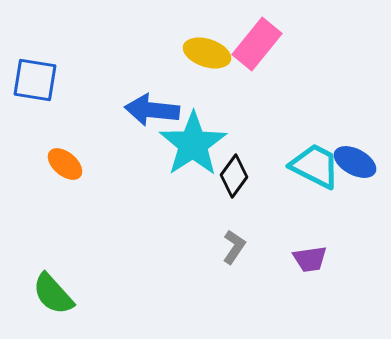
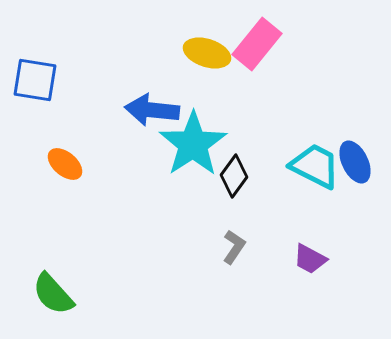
blue ellipse: rotated 36 degrees clockwise
purple trapezoid: rotated 36 degrees clockwise
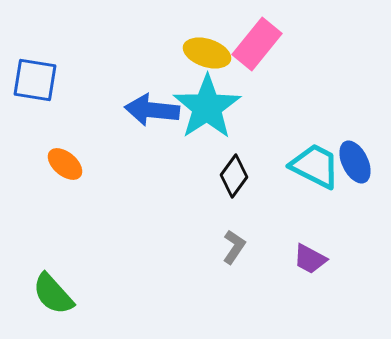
cyan star: moved 14 px right, 37 px up
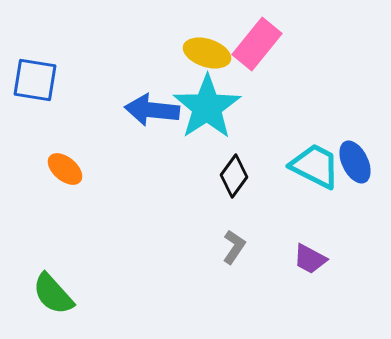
orange ellipse: moved 5 px down
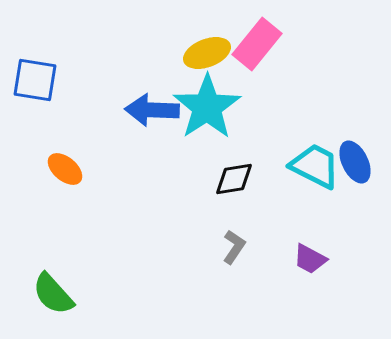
yellow ellipse: rotated 39 degrees counterclockwise
blue arrow: rotated 4 degrees counterclockwise
black diamond: moved 3 px down; rotated 45 degrees clockwise
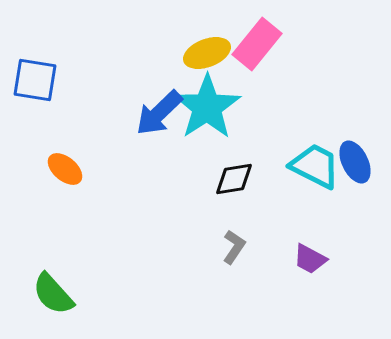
blue arrow: moved 7 px right, 3 px down; rotated 46 degrees counterclockwise
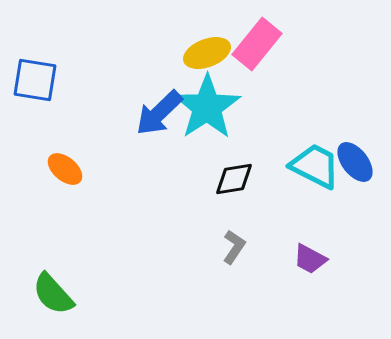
blue ellipse: rotated 12 degrees counterclockwise
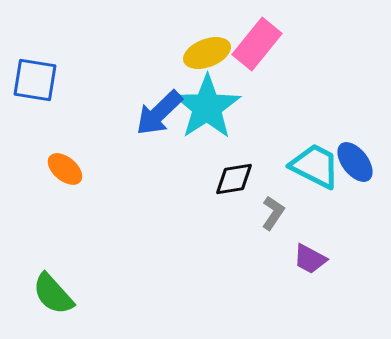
gray L-shape: moved 39 px right, 34 px up
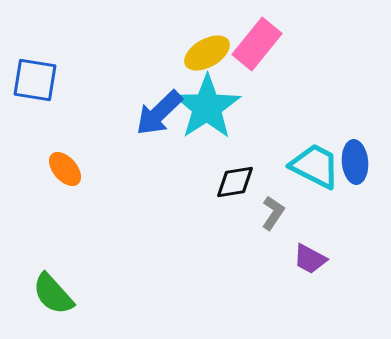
yellow ellipse: rotated 9 degrees counterclockwise
blue ellipse: rotated 33 degrees clockwise
orange ellipse: rotated 9 degrees clockwise
black diamond: moved 1 px right, 3 px down
